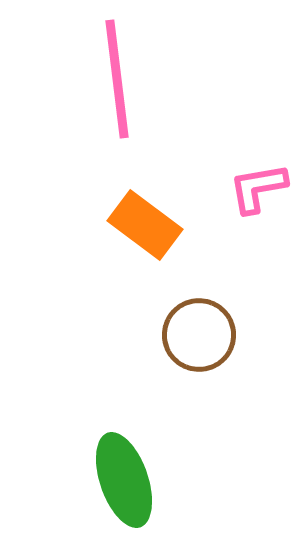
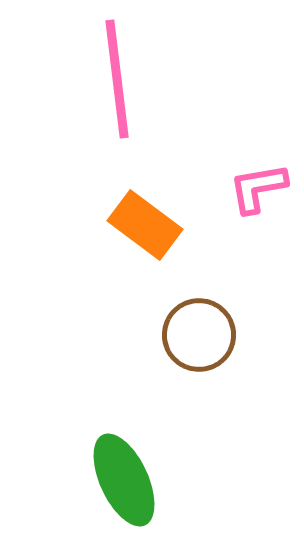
green ellipse: rotated 6 degrees counterclockwise
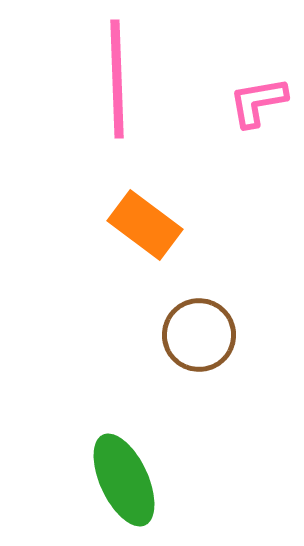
pink line: rotated 5 degrees clockwise
pink L-shape: moved 86 px up
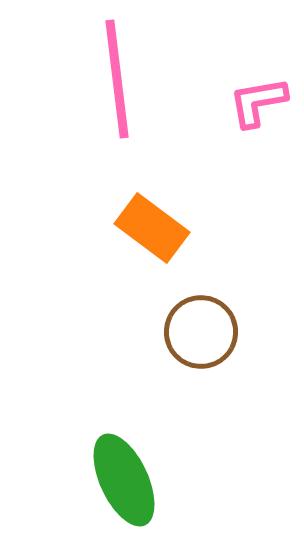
pink line: rotated 5 degrees counterclockwise
orange rectangle: moved 7 px right, 3 px down
brown circle: moved 2 px right, 3 px up
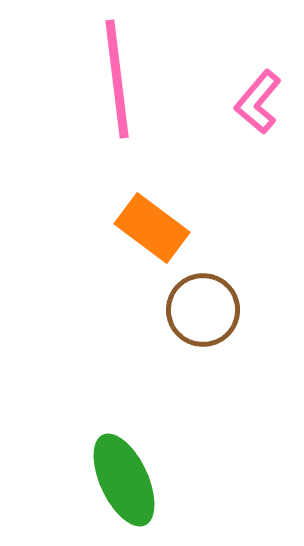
pink L-shape: rotated 40 degrees counterclockwise
brown circle: moved 2 px right, 22 px up
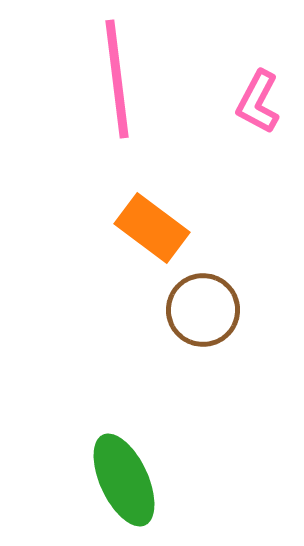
pink L-shape: rotated 12 degrees counterclockwise
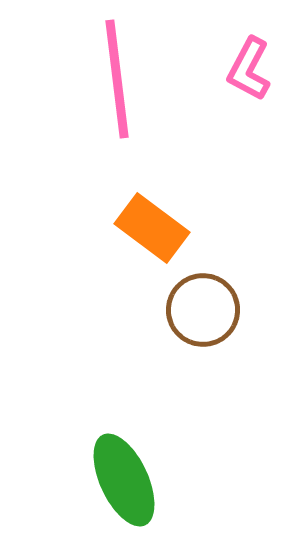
pink L-shape: moved 9 px left, 33 px up
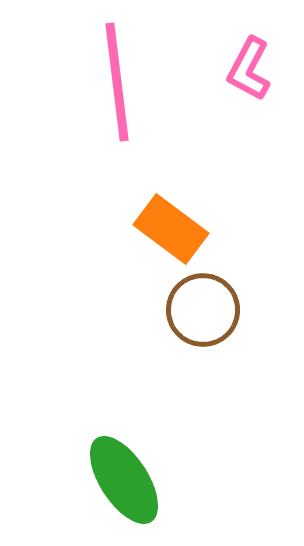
pink line: moved 3 px down
orange rectangle: moved 19 px right, 1 px down
green ellipse: rotated 8 degrees counterclockwise
